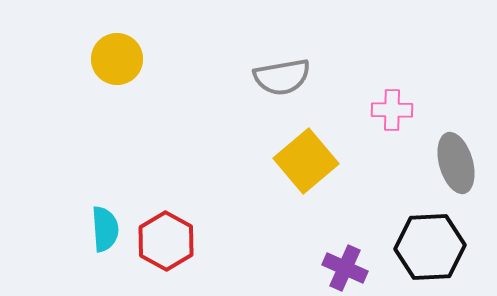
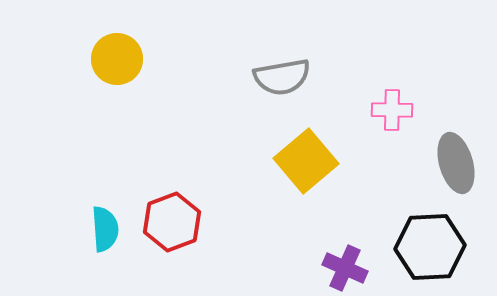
red hexagon: moved 6 px right, 19 px up; rotated 10 degrees clockwise
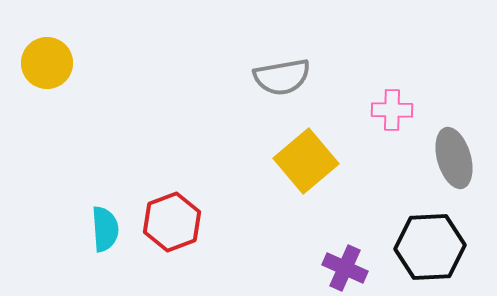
yellow circle: moved 70 px left, 4 px down
gray ellipse: moved 2 px left, 5 px up
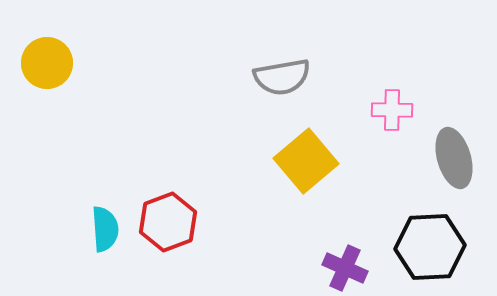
red hexagon: moved 4 px left
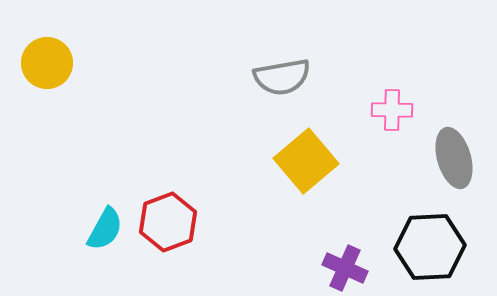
cyan semicircle: rotated 33 degrees clockwise
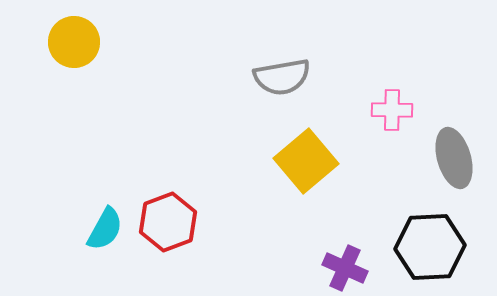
yellow circle: moved 27 px right, 21 px up
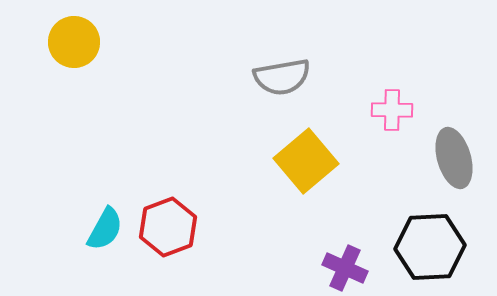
red hexagon: moved 5 px down
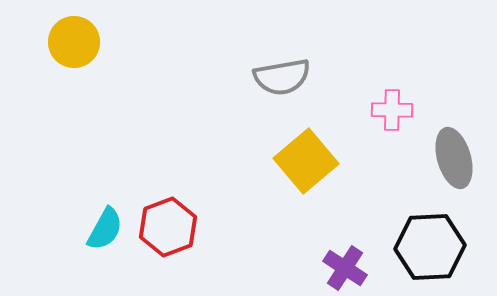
purple cross: rotated 9 degrees clockwise
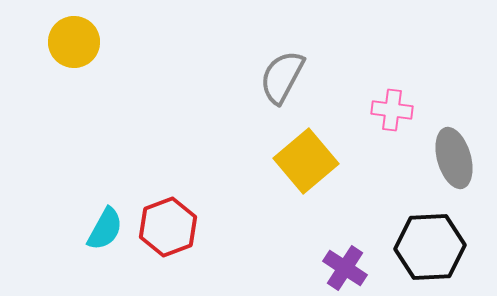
gray semicircle: rotated 128 degrees clockwise
pink cross: rotated 6 degrees clockwise
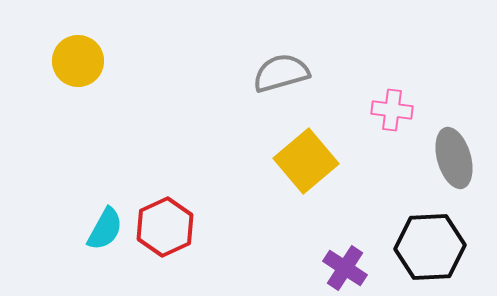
yellow circle: moved 4 px right, 19 px down
gray semicircle: moved 1 px left, 4 px up; rotated 46 degrees clockwise
red hexagon: moved 3 px left; rotated 4 degrees counterclockwise
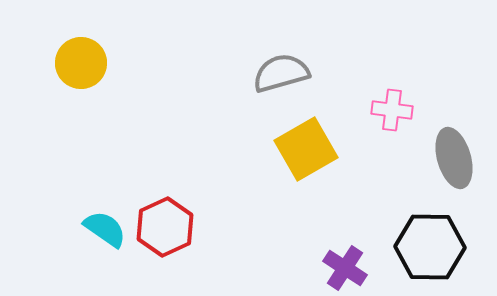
yellow circle: moved 3 px right, 2 px down
yellow square: moved 12 px up; rotated 10 degrees clockwise
cyan semicircle: rotated 84 degrees counterclockwise
black hexagon: rotated 4 degrees clockwise
